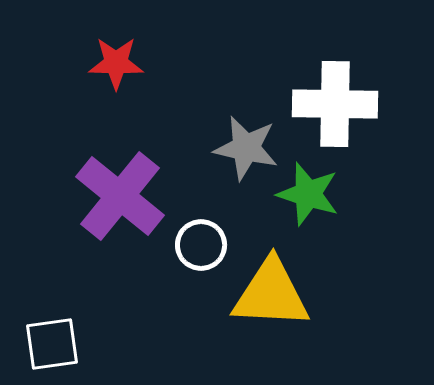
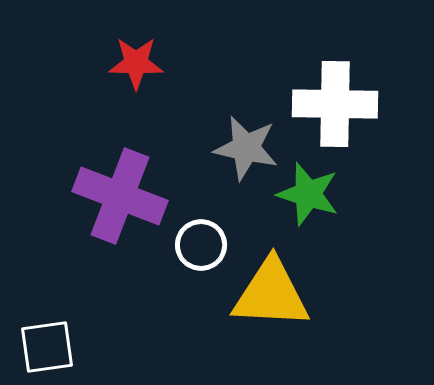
red star: moved 20 px right
purple cross: rotated 18 degrees counterclockwise
white square: moved 5 px left, 3 px down
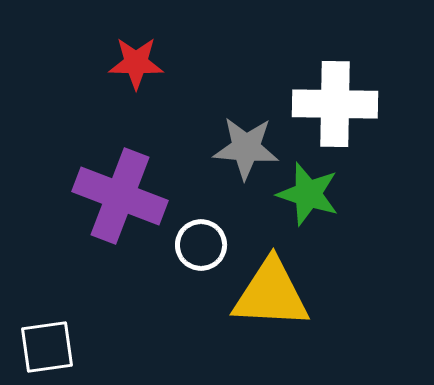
gray star: rotated 8 degrees counterclockwise
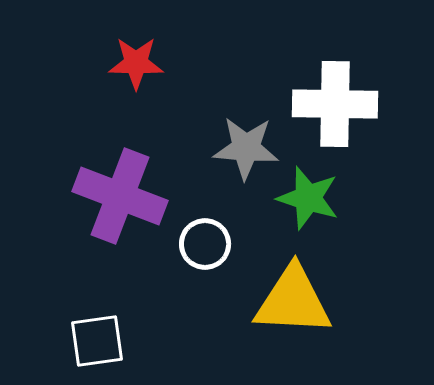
green star: moved 4 px down
white circle: moved 4 px right, 1 px up
yellow triangle: moved 22 px right, 7 px down
white square: moved 50 px right, 6 px up
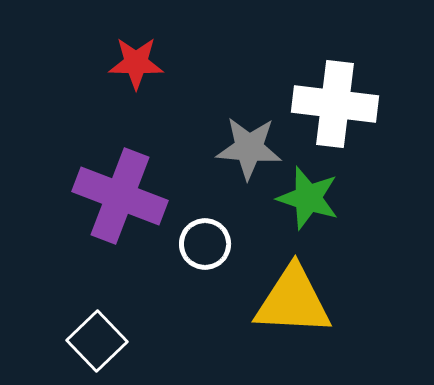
white cross: rotated 6 degrees clockwise
gray star: moved 3 px right
white square: rotated 36 degrees counterclockwise
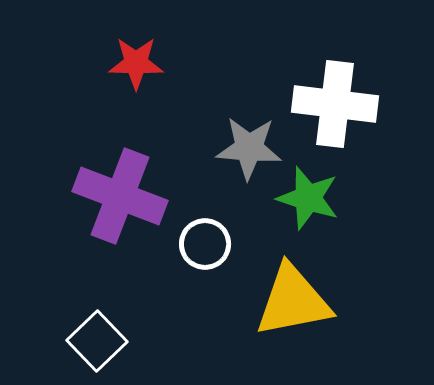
yellow triangle: rotated 14 degrees counterclockwise
